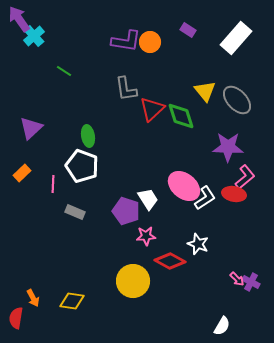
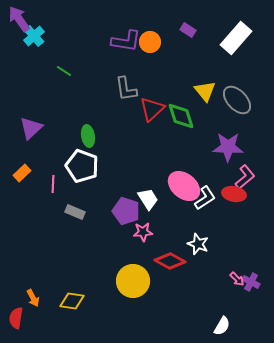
pink star: moved 3 px left, 4 px up
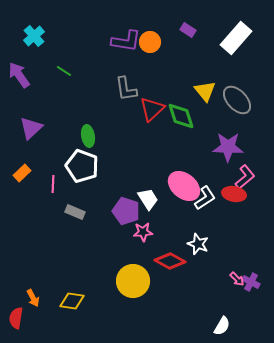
purple arrow: moved 56 px down
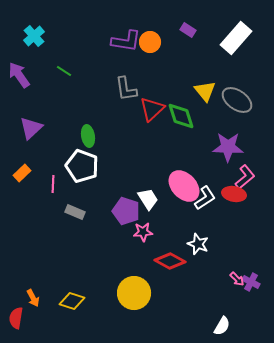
gray ellipse: rotated 12 degrees counterclockwise
pink ellipse: rotated 8 degrees clockwise
yellow circle: moved 1 px right, 12 px down
yellow diamond: rotated 10 degrees clockwise
